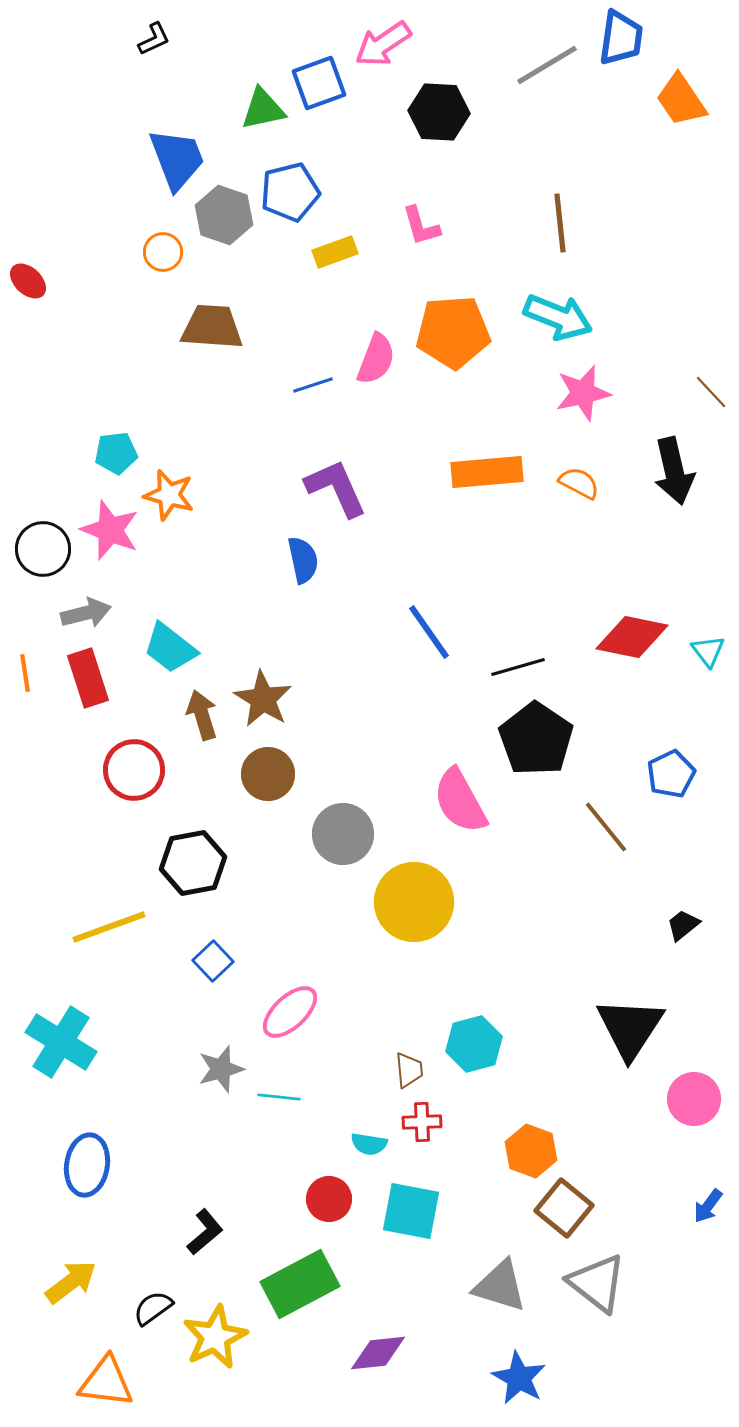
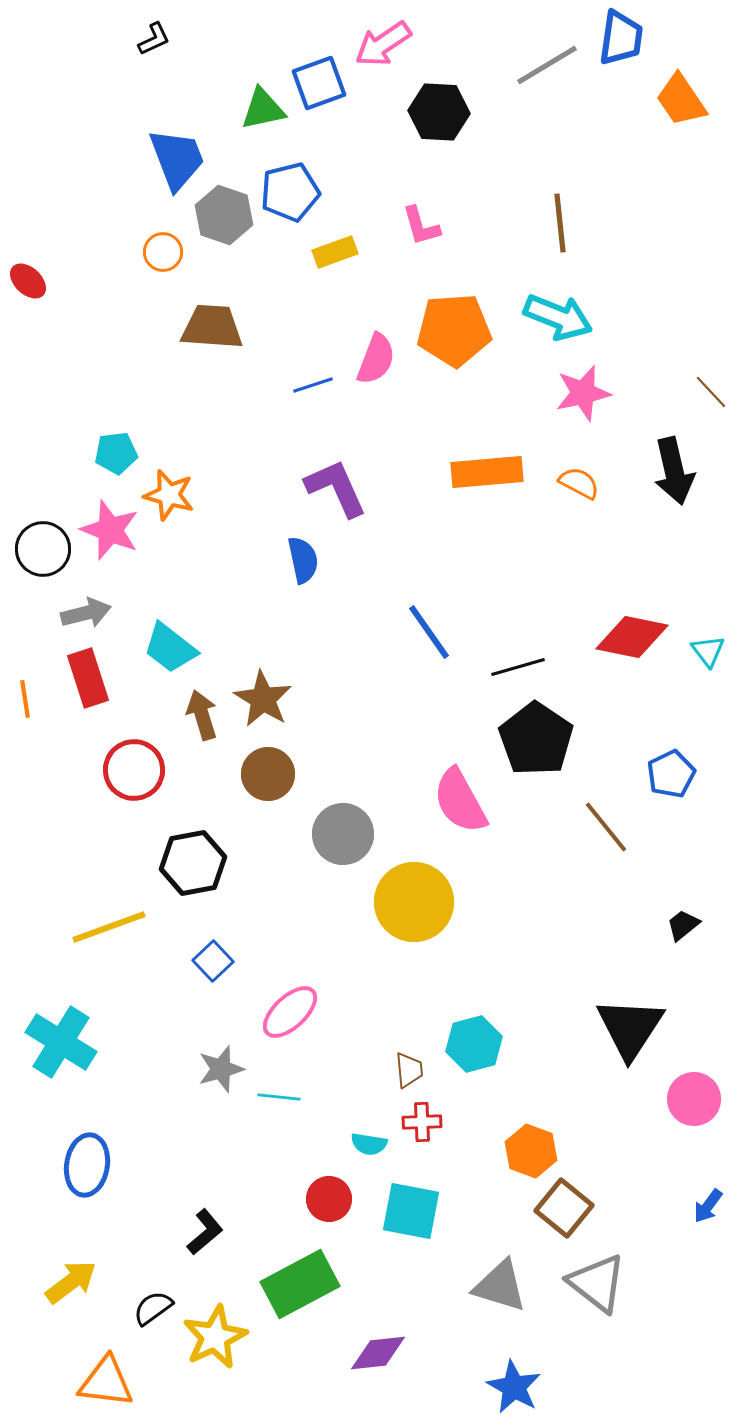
orange pentagon at (453, 332): moved 1 px right, 2 px up
orange line at (25, 673): moved 26 px down
blue star at (519, 1378): moved 5 px left, 9 px down
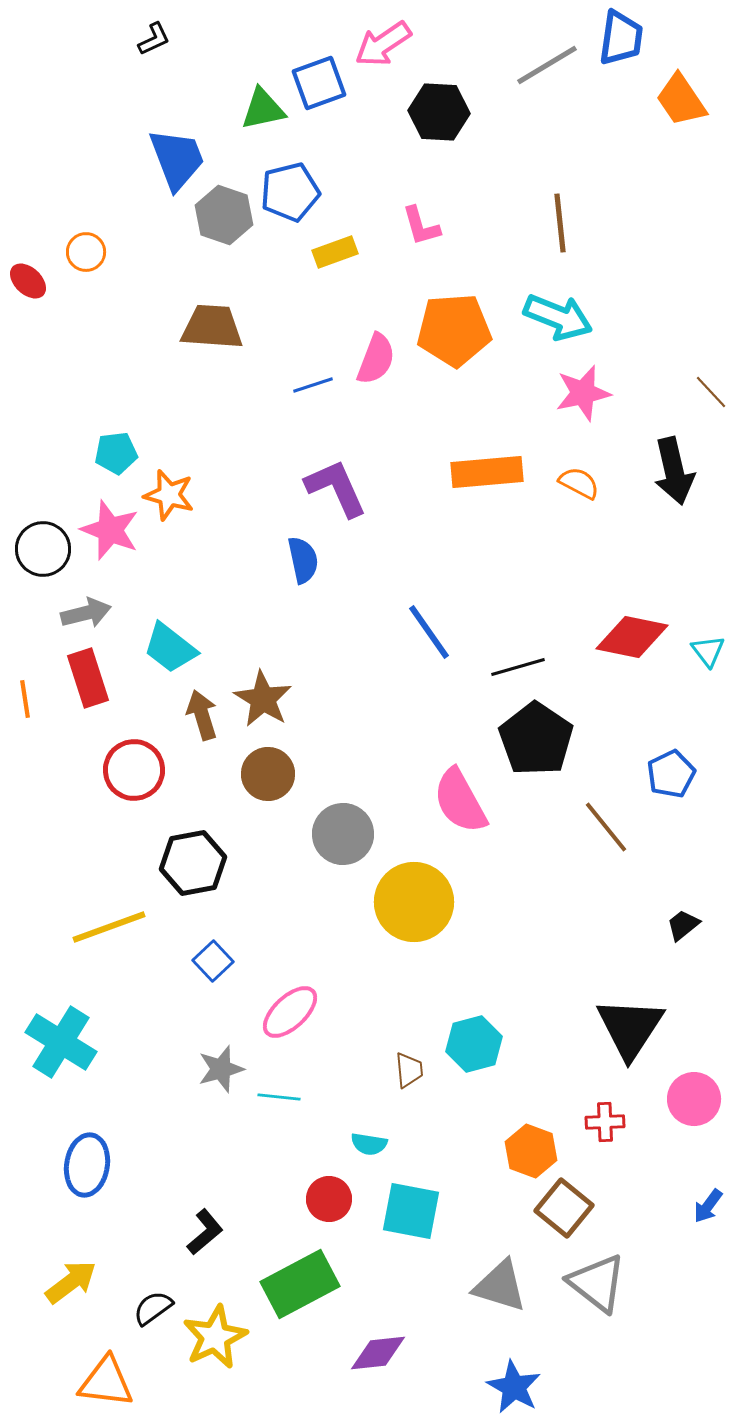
orange circle at (163, 252): moved 77 px left
red cross at (422, 1122): moved 183 px right
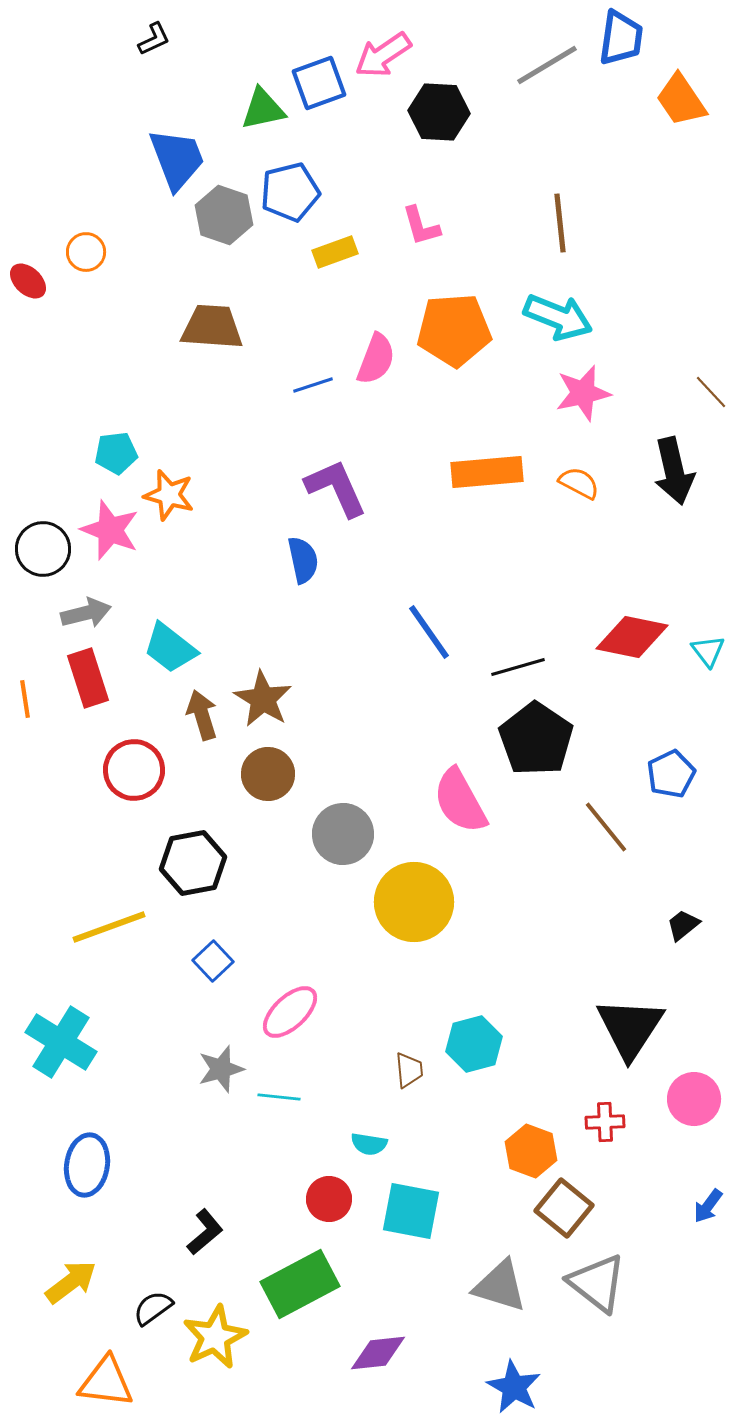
pink arrow at (383, 44): moved 11 px down
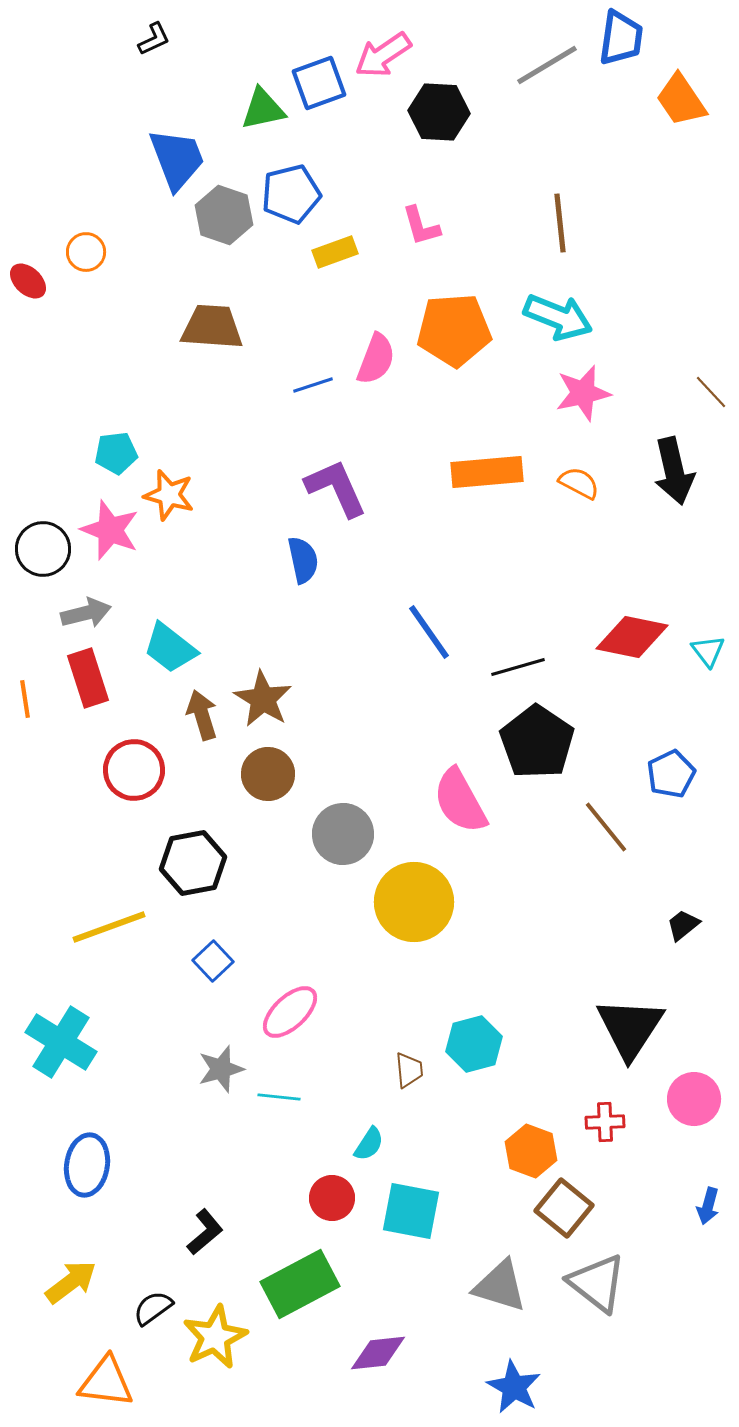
blue pentagon at (290, 192): moved 1 px right, 2 px down
black pentagon at (536, 739): moved 1 px right, 3 px down
cyan semicircle at (369, 1144): rotated 66 degrees counterclockwise
red circle at (329, 1199): moved 3 px right, 1 px up
blue arrow at (708, 1206): rotated 21 degrees counterclockwise
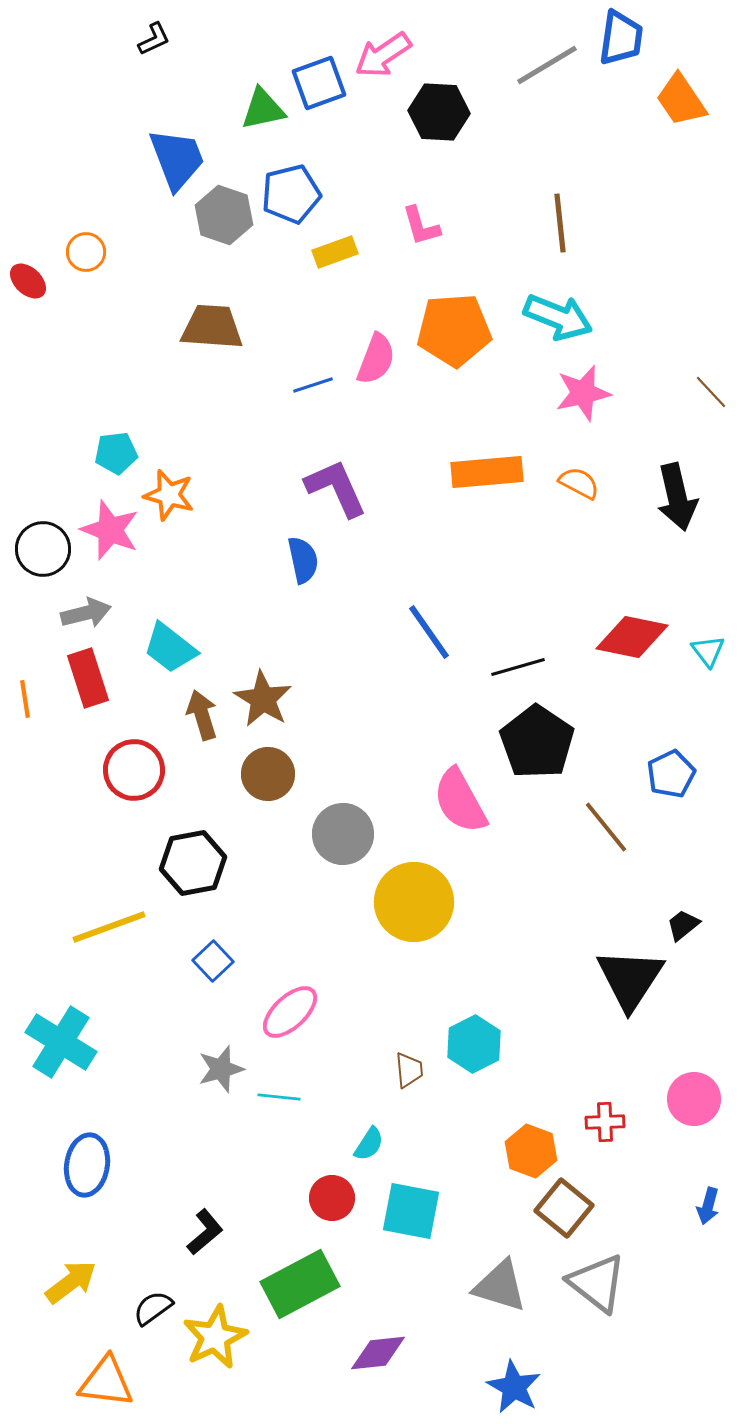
black arrow at (674, 471): moved 3 px right, 26 px down
black triangle at (630, 1028): moved 49 px up
cyan hexagon at (474, 1044): rotated 12 degrees counterclockwise
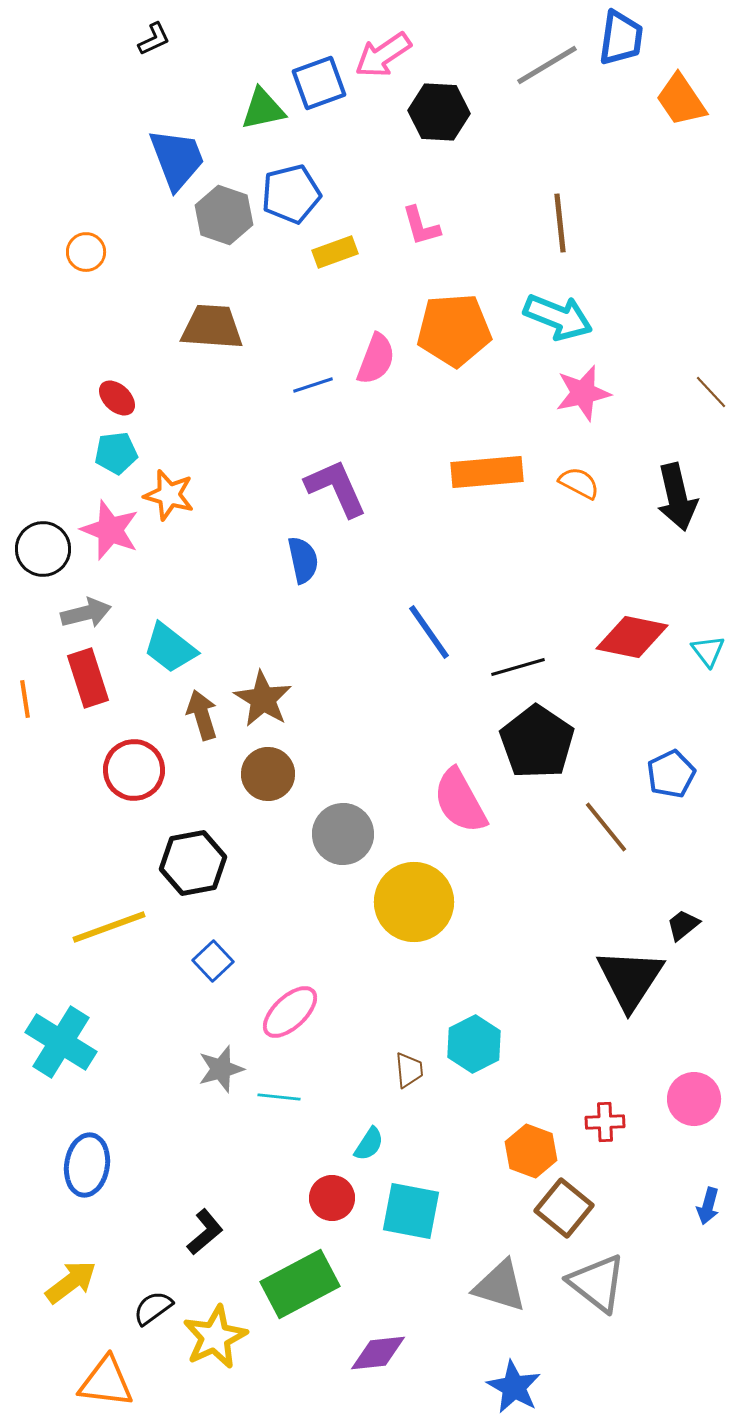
red ellipse at (28, 281): moved 89 px right, 117 px down
